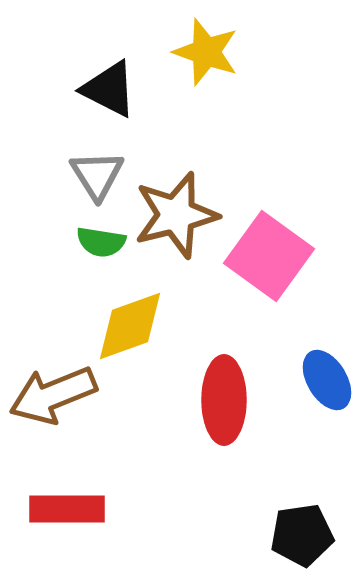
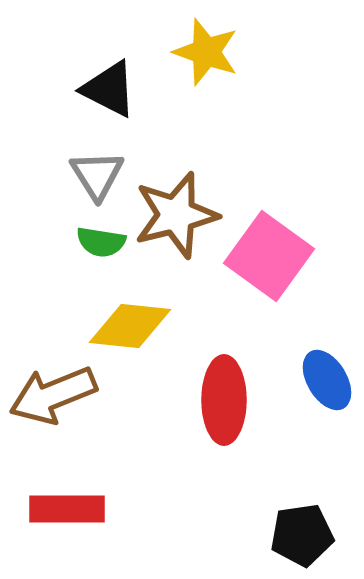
yellow diamond: rotated 26 degrees clockwise
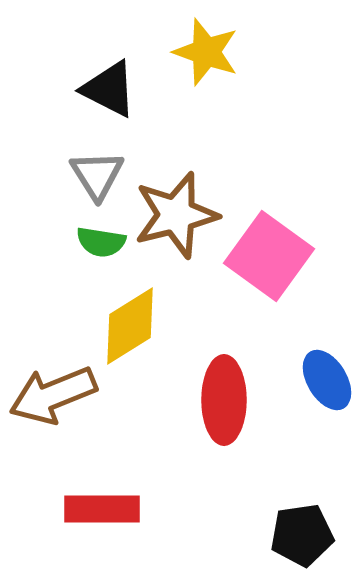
yellow diamond: rotated 38 degrees counterclockwise
red rectangle: moved 35 px right
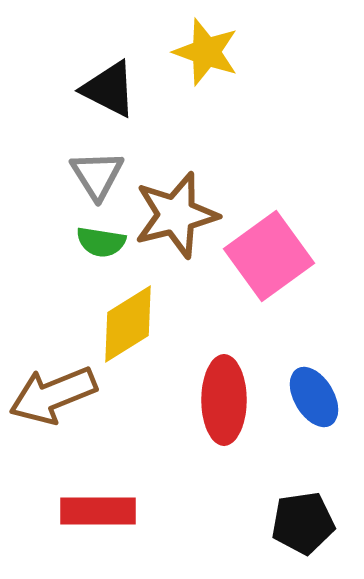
pink square: rotated 18 degrees clockwise
yellow diamond: moved 2 px left, 2 px up
blue ellipse: moved 13 px left, 17 px down
red rectangle: moved 4 px left, 2 px down
black pentagon: moved 1 px right, 12 px up
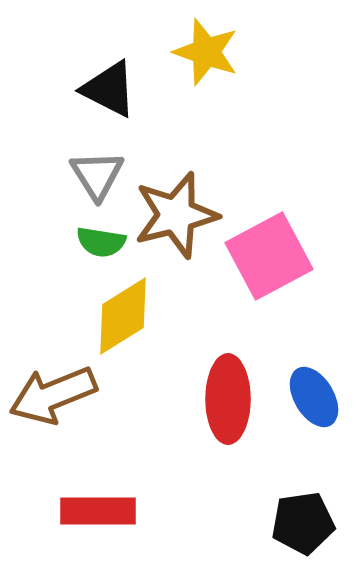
pink square: rotated 8 degrees clockwise
yellow diamond: moved 5 px left, 8 px up
red ellipse: moved 4 px right, 1 px up
